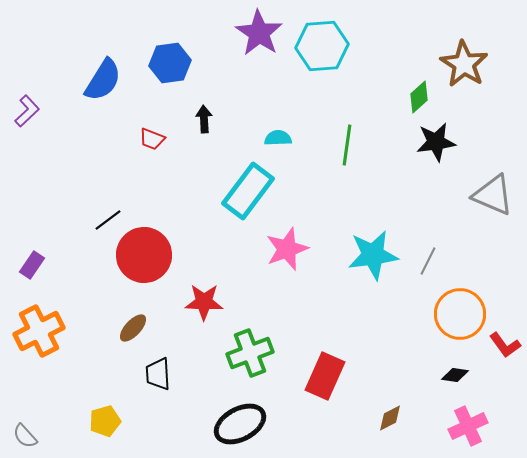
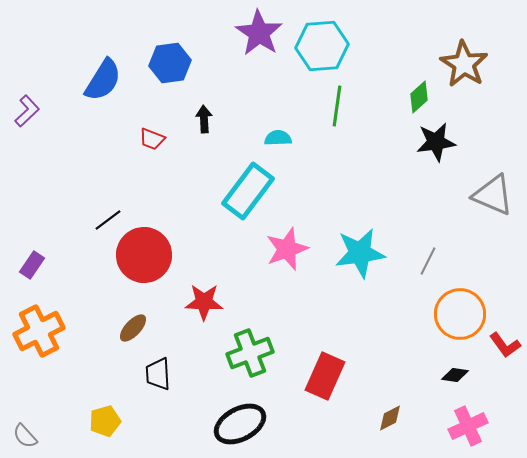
green line: moved 10 px left, 39 px up
cyan star: moved 13 px left, 2 px up
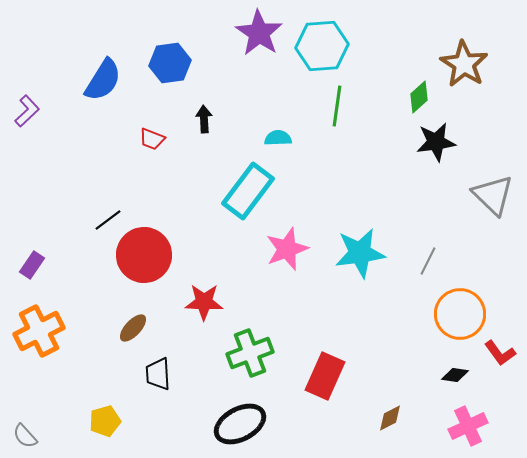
gray triangle: rotated 21 degrees clockwise
red L-shape: moved 5 px left, 8 px down
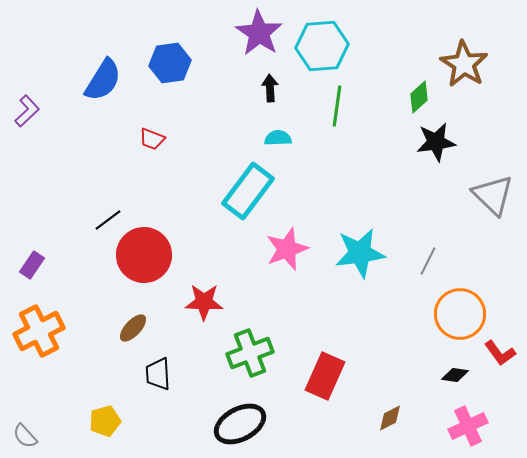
black arrow: moved 66 px right, 31 px up
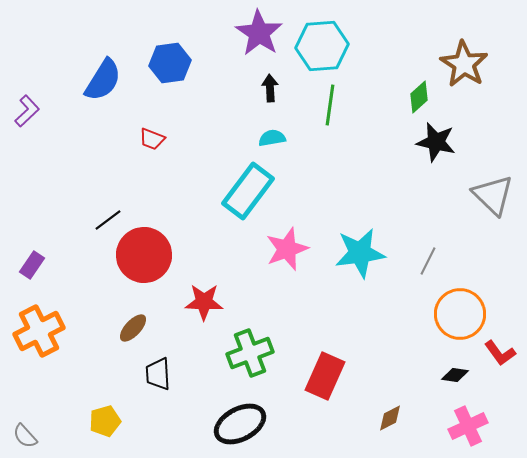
green line: moved 7 px left, 1 px up
cyan semicircle: moved 6 px left; rotated 8 degrees counterclockwise
black star: rotated 21 degrees clockwise
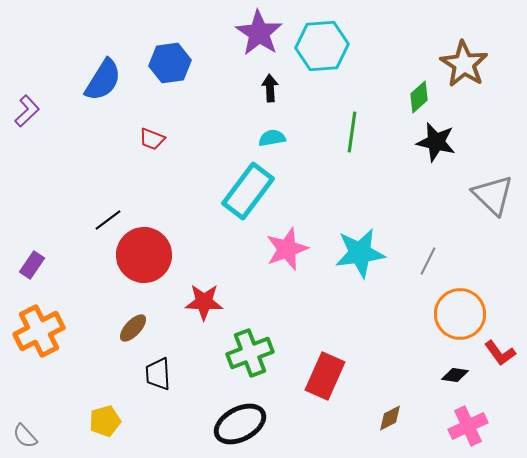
green line: moved 22 px right, 27 px down
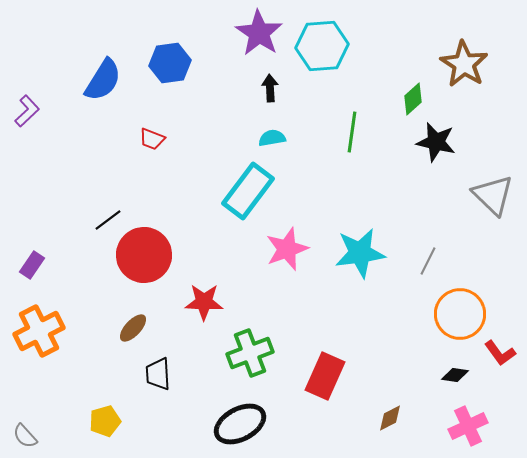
green diamond: moved 6 px left, 2 px down
